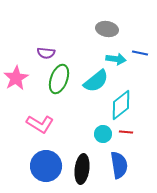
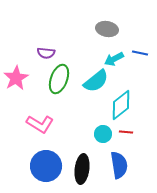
cyan arrow: moved 2 px left; rotated 144 degrees clockwise
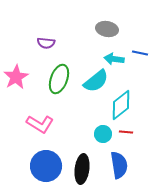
purple semicircle: moved 10 px up
cyan arrow: rotated 36 degrees clockwise
pink star: moved 1 px up
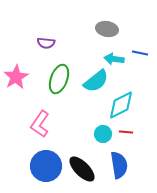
cyan diamond: rotated 12 degrees clockwise
pink L-shape: rotated 92 degrees clockwise
black ellipse: rotated 52 degrees counterclockwise
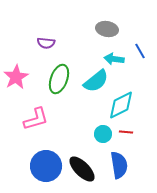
blue line: moved 2 px up; rotated 49 degrees clockwise
pink L-shape: moved 4 px left, 5 px up; rotated 140 degrees counterclockwise
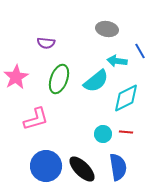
cyan arrow: moved 3 px right, 2 px down
cyan diamond: moved 5 px right, 7 px up
blue semicircle: moved 1 px left, 2 px down
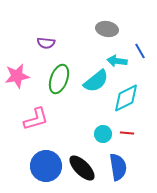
pink star: moved 1 px right, 1 px up; rotated 20 degrees clockwise
red line: moved 1 px right, 1 px down
black ellipse: moved 1 px up
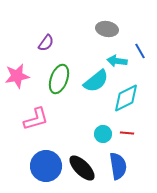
purple semicircle: rotated 60 degrees counterclockwise
blue semicircle: moved 1 px up
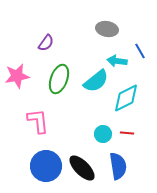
pink L-shape: moved 2 px right, 2 px down; rotated 80 degrees counterclockwise
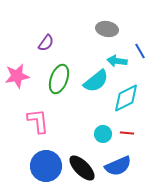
blue semicircle: rotated 76 degrees clockwise
